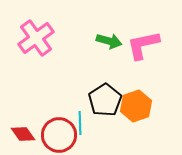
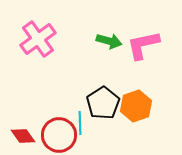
pink cross: moved 2 px right, 1 px down
black pentagon: moved 2 px left, 3 px down
red diamond: moved 2 px down
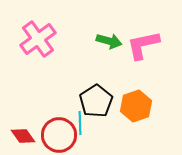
black pentagon: moved 7 px left, 2 px up
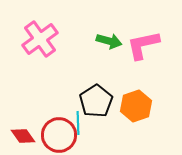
pink cross: moved 2 px right
cyan line: moved 2 px left
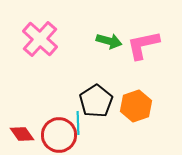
pink cross: rotated 12 degrees counterclockwise
red diamond: moved 1 px left, 2 px up
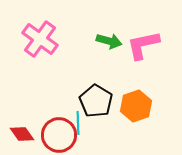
pink cross: rotated 6 degrees counterclockwise
black pentagon: rotated 8 degrees counterclockwise
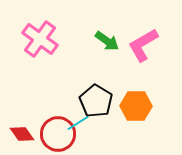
green arrow: moved 2 px left; rotated 20 degrees clockwise
pink L-shape: rotated 18 degrees counterclockwise
orange hexagon: rotated 20 degrees clockwise
cyan line: rotated 60 degrees clockwise
red circle: moved 1 px left, 1 px up
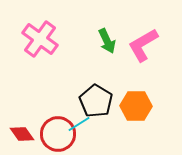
green arrow: rotated 30 degrees clockwise
cyan line: moved 1 px right, 1 px down
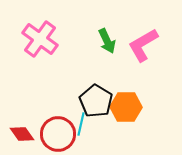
orange hexagon: moved 10 px left, 1 px down
cyan line: moved 2 px right; rotated 45 degrees counterclockwise
